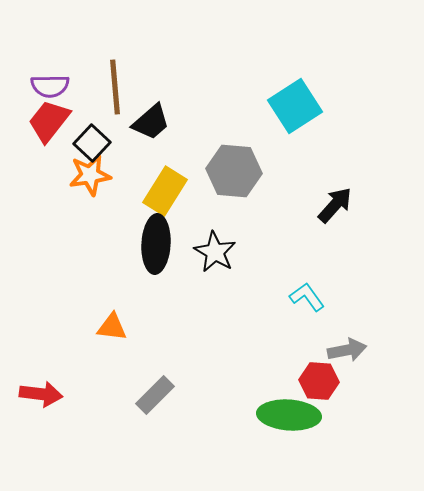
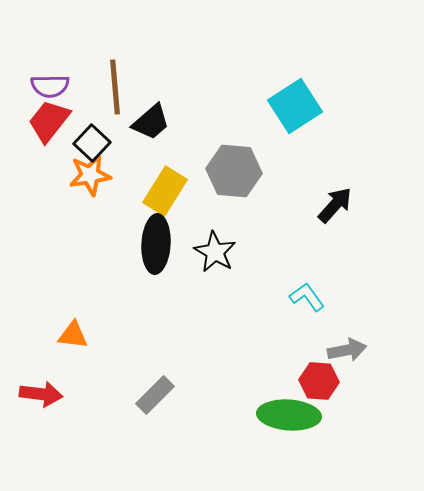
orange triangle: moved 39 px left, 8 px down
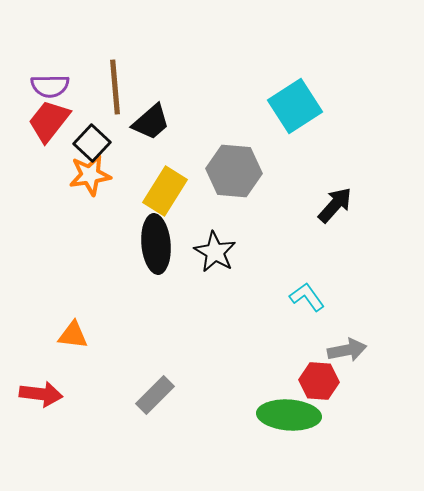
black ellipse: rotated 8 degrees counterclockwise
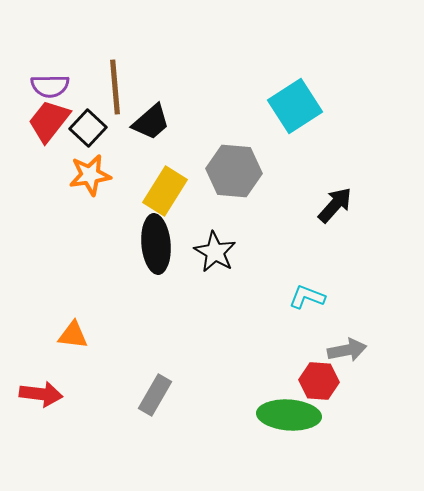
black square: moved 4 px left, 15 px up
cyan L-shape: rotated 33 degrees counterclockwise
gray rectangle: rotated 15 degrees counterclockwise
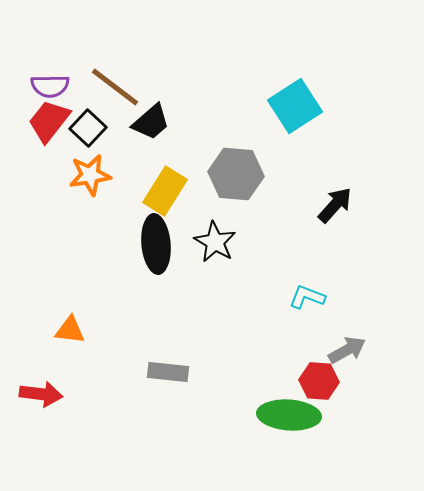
brown line: rotated 48 degrees counterclockwise
gray hexagon: moved 2 px right, 3 px down
black star: moved 10 px up
orange triangle: moved 3 px left, 5 px up
gray arrow: rotated 18 degrees counterclockwise
gray rectangle: moved 13 px right, 23 px up; rotated 66 degrees clockwise
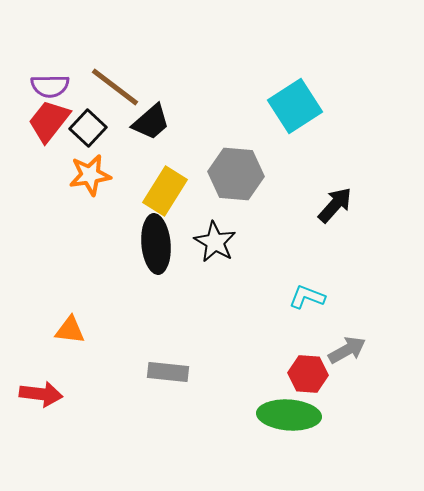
red hexagon: moved 11 px left, 7 px up
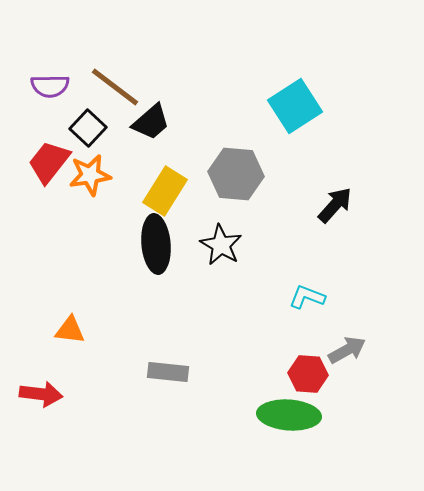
red trapezoid: moved 41 px down
black star: moved 6 px right, 3 px down
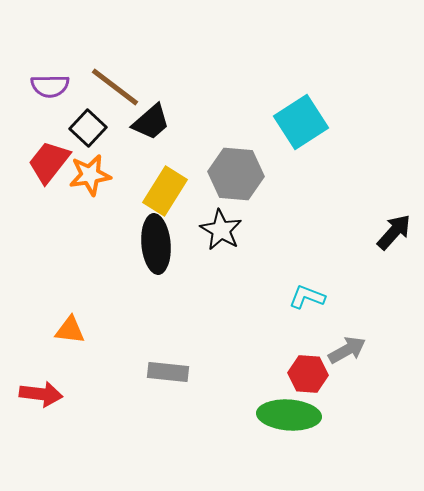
cyan square: moved 6 px right, 16 px down
black arrow: moved 59 px right, 27 px down
black star: moved 15 px up
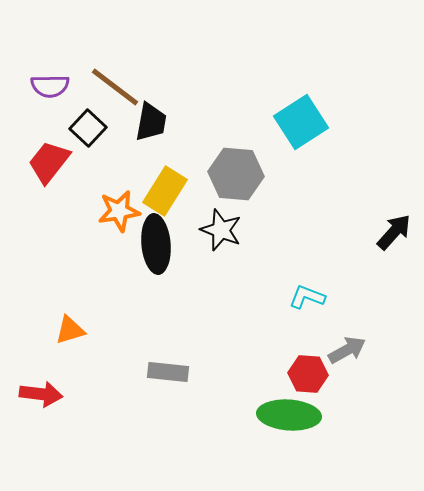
black trapezoid: rotated 39 degrees counterclockwise
orange star: moved 29 px right, 36 px down
black star: rotated 9 degrees counterclockwise
orange triangle: rotated 24 degrees counterclockwise
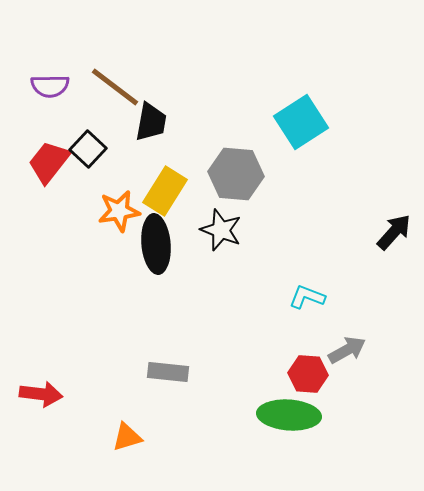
black square: moved 21 px down
orange triangle: moved 57 px right, 107 px down
